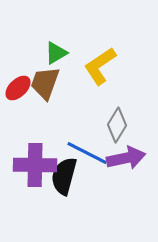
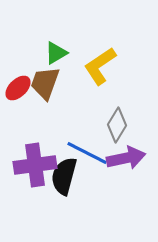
purple cross: rotated 9 degrees counterclockwise
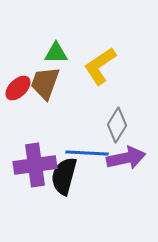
green triangle: rotated 30 degrees clockwise
blue line: rotated 24 degrees counterclockwise
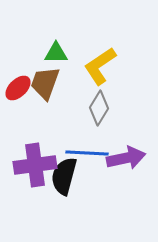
gray diamond: moved 18 px left, 17 px up
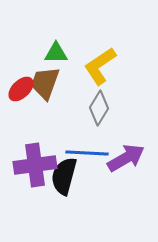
red ellipse: moved 3 px right, 1 px down
purple arrow: rotated 18 degrees counterclockwise
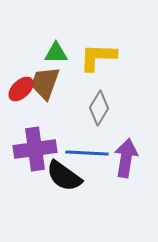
yellow L-shape: moved 2 px left, 9 px up; rotated 36 degrees clockwise
purple arrow: rotated 51 degrees counterclockwise
purple cross: moved 16 px up
black semicircle: rotated 69 degrees counterclockwise
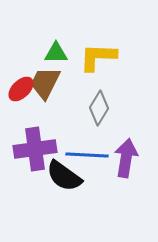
brown trapezoid: rotated 6 degrees clockwise
blue line: moved 2 px down
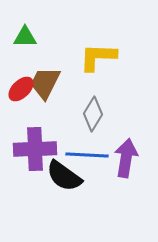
green triangle: moved 31 px left, 16 px up
gray diamond: moved 6 px left, 6 px down
purple cross: rotated 6 degrees clockwise
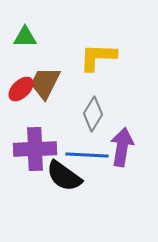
purple arrow: moved 4 px left, 11 px up
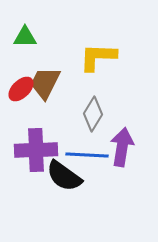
purple cross: moved 1 px right, 1 px down
